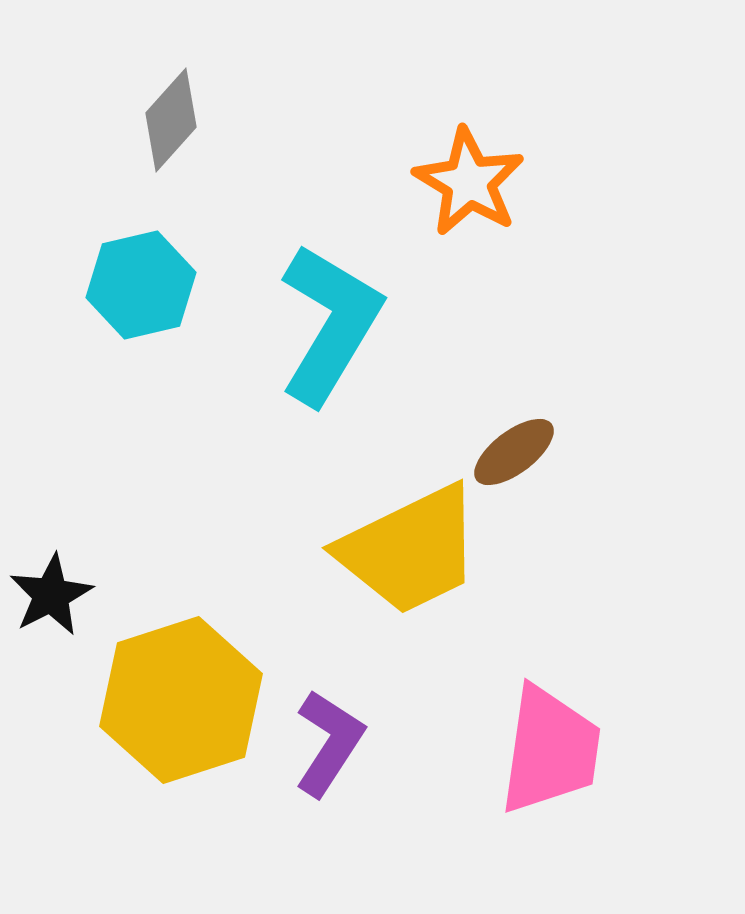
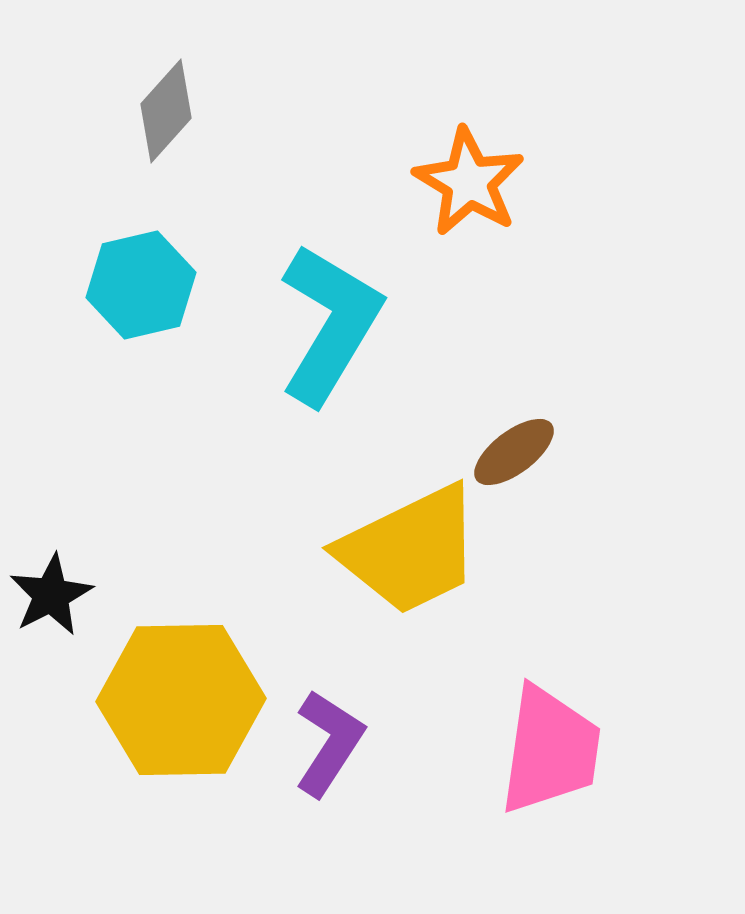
gray diamond: moved 5 px left, 9 px up
yellow hexagon: rotated 17 degrees clockwise
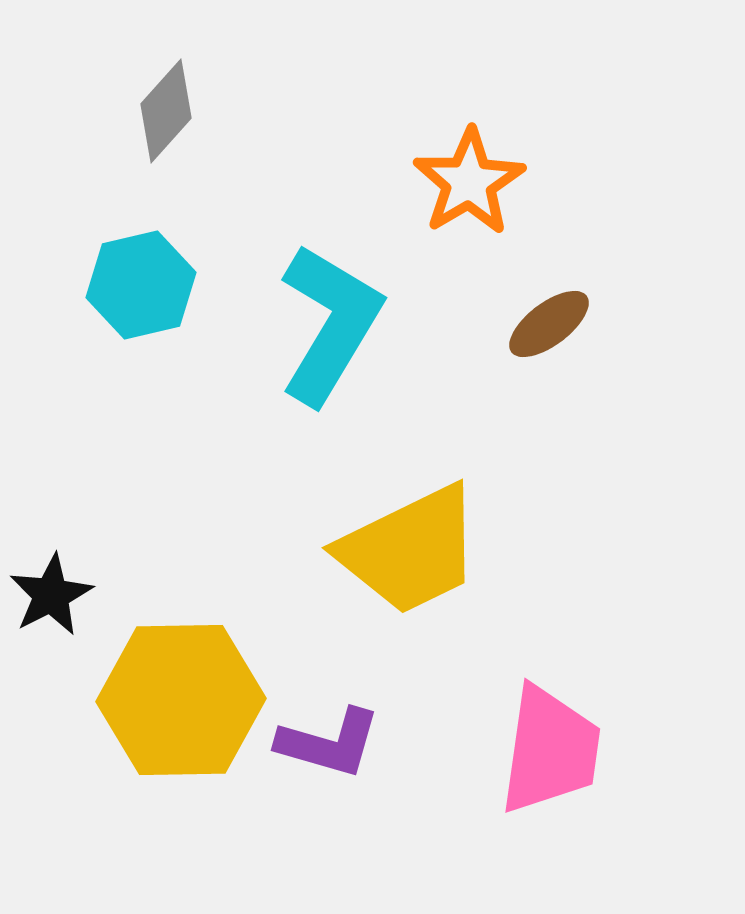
orange star: rotated 10 degrees clockwise
brown ellipse: moved 35 px right, 128 px up
purple L-shape: rotated 73 degrees clockwise
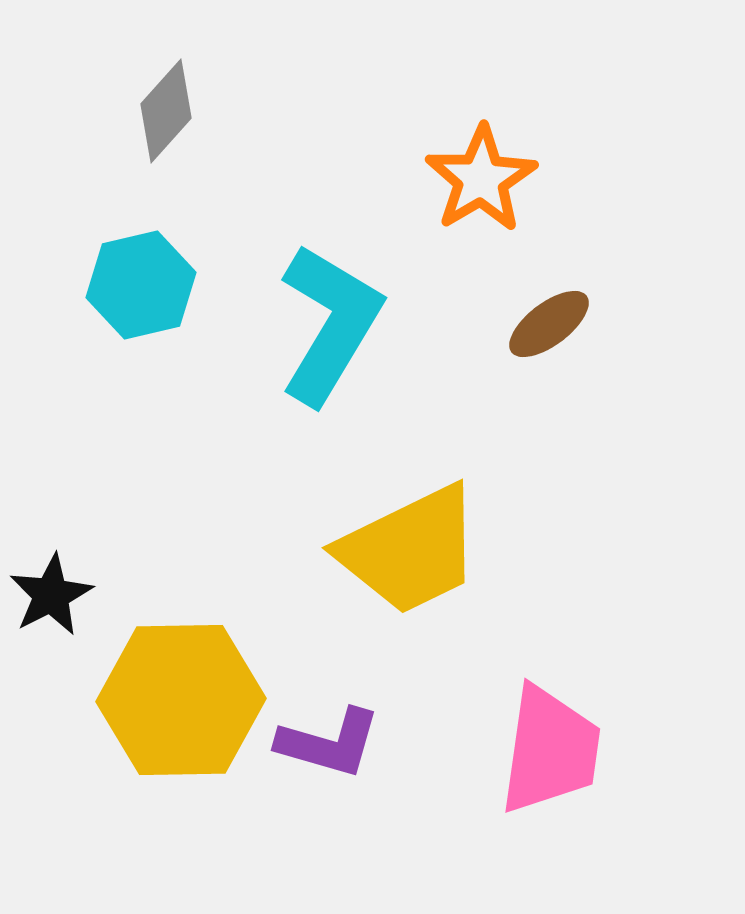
orange star: moved 12 px right, 3 px up
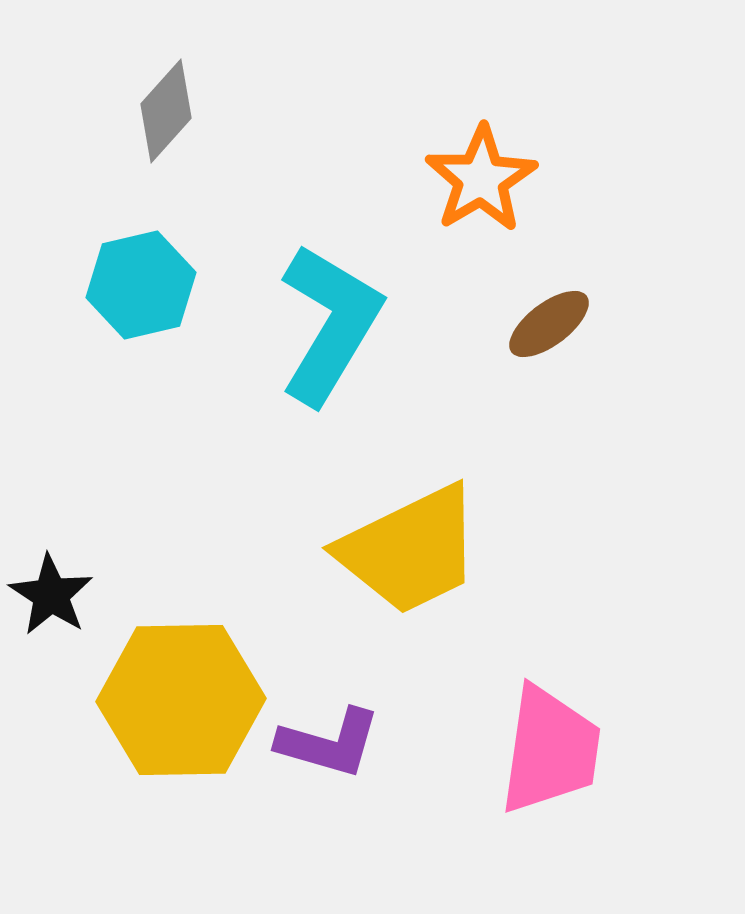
black star: rotated 12 degrees counterclockwise
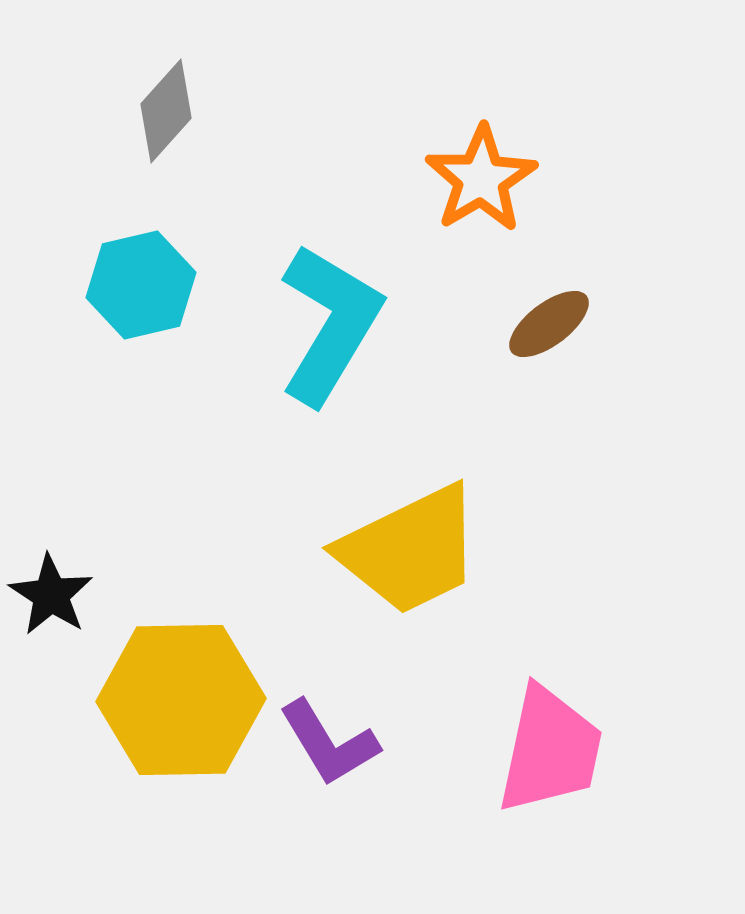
purple L-shape: rotated 43 degrees clockwise
pink trapezoid: rotated 4 degrees clockwise
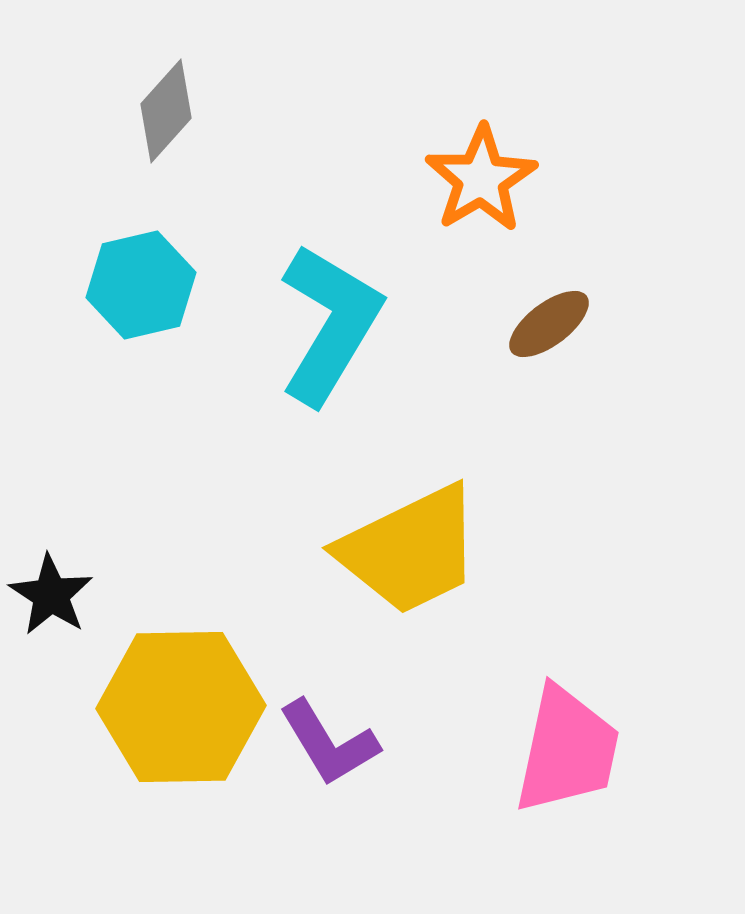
yellow hexagon: moved 7 px down
pink trapezoid: moved 17 px right
